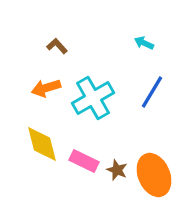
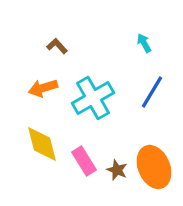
cyan arrow: rotated 36 degrees clockwise
orange arrow: moved 3 px left
pink rectangle: rotated 32 degrees clockwise
orange ellipse: moved 8 px up
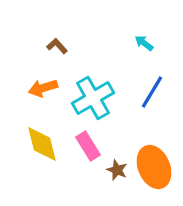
cyan arrow: rotated 24 degrees counterclockwise
pink rectangle: moved 4 px right, 15 px up
